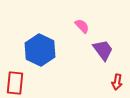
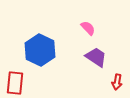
pink semicircle: moved 6 px right, 2 px down
purple trapezoid: moved 7 px left, 7 px down; rotated 20 degrees counterclockwise
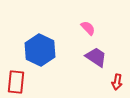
red rectangle: moved 1 px right, 1 px up
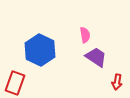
pink semicircle: moved 3 px left, 7 px down; rotated 35 degrees clockwise
red rectangle: moved 1 px left, 1 px down; rotated 15 degrees clockwise
